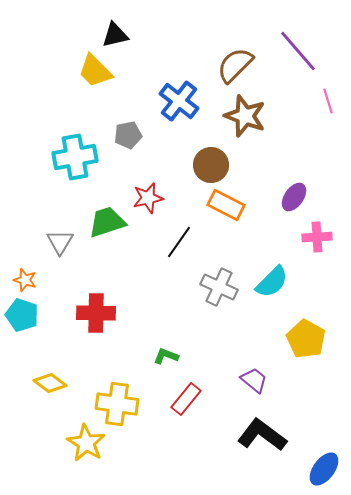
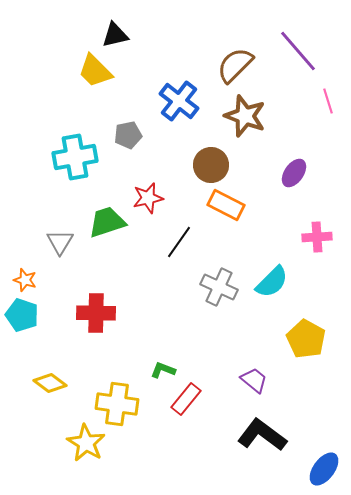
purple ellipse: moved 24 px up
green L-shape: moved 3 px left, 14 px down
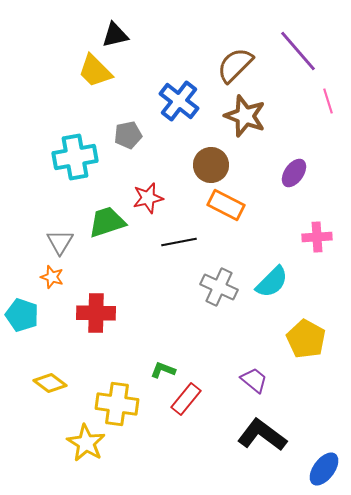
black line: rotated 44 degrees clockwise
orange star: moved 27 px right, 3 px up
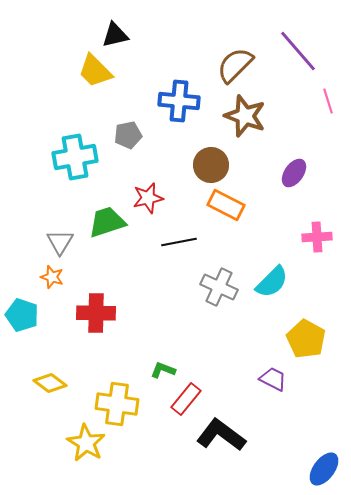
blue cross: rotated 33 degrees counterclockwise
purple trapezoid: moved 19 px right, 1 px up; rotated 12 degrees counterclockwise
black L-shape: moved 41 px left
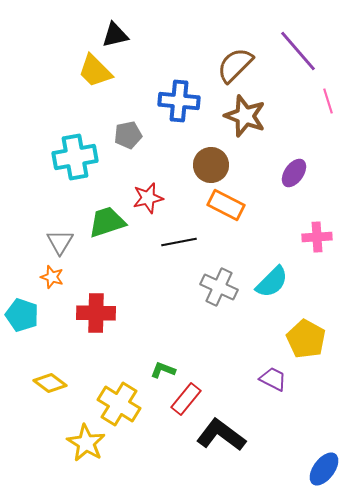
yellow cross: moved 2 px right; rotated 24 degrees clockwise
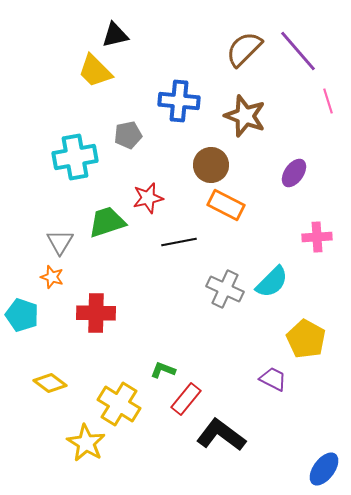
brown semicircle: moved 9 px right, 16 px up
gray cross: moved 6 px right, 2 px down
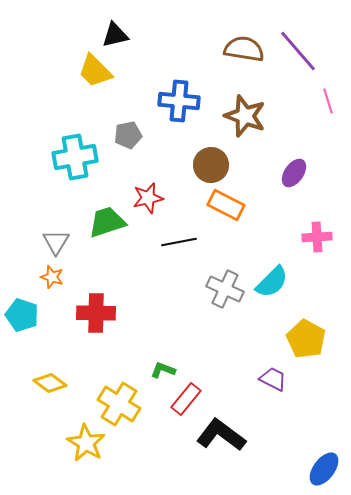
brown semicircle: rotated 54 degrees clockwise
gray triangle: moved 4 px left
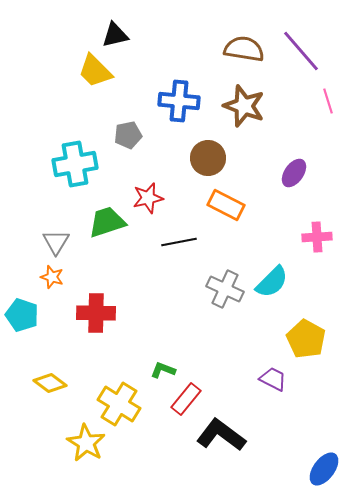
purple line: moved 3 px right
brown star: moved 1 px left, 10 px up
cyan cross: moved 7 px down
brown circle: moved 3 px left, 7 px up
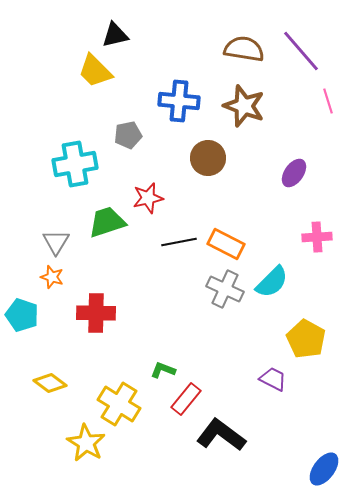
orange rectangle: moved 39 px down
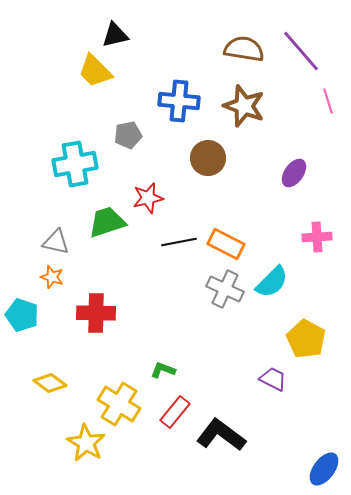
gray triangle: rotated 48 degrees counterclockwise
red rectangle: moved 11 px left, 13 px down
